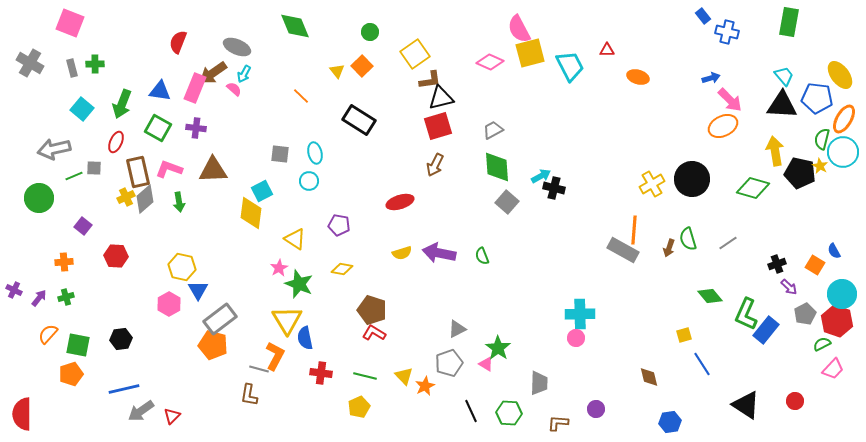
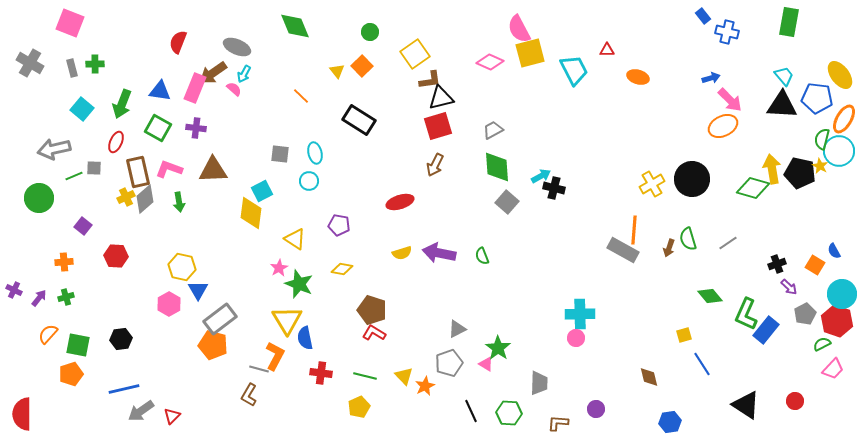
cyan trapezoid at (570, 66): moved 4 px right, 4 px down
yellow arrow at (775, 151): moved 3 px left, 18 px down
cyan circle at (843, 152): moved 4 px left, 1 px up
brown L-shape at (249, 395): rotated 20 degrees clockwise
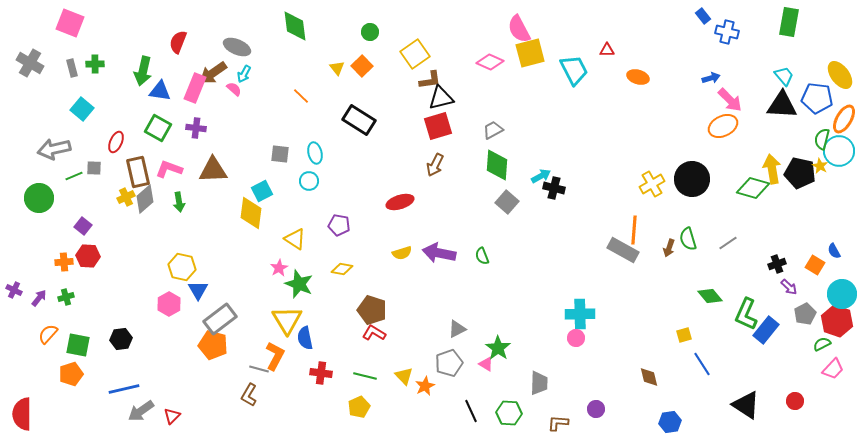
green diamond at (295, 26): rotated 16 degrees clockwise
yellow triangle at (337, 71): moved 3 px up
green arrow at (122, 104): moved 21 px right, 33 px up; rotated 8 degrees counterclockwise
green diamond at (497, 167): moved 2 px up; rotated 8 degrees clockwise
red hexagon at (116, 256): moved 28 px left
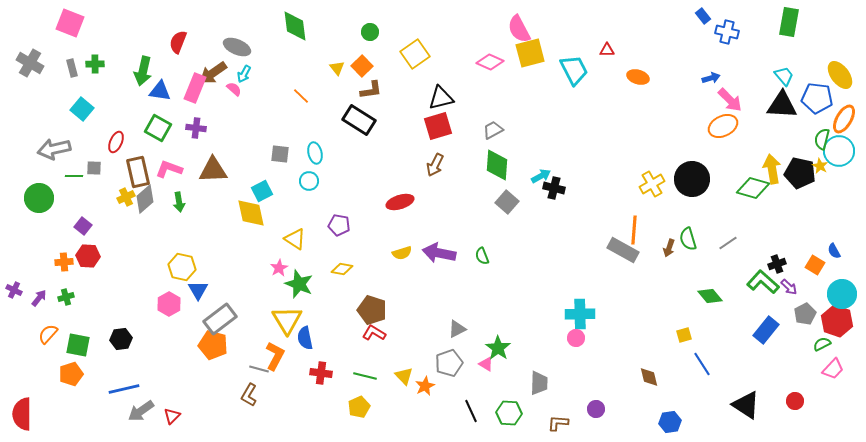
brown L-shape at (430, 80): moved 59 px left, 10 px down
green line at (74, 176): rotated 24 degrees clockwise
yellow diamond at (251, 213): rotated 20 degrees counterclockwise
green L-shape at (746, 314): moved 17 px right, 32 px up; rotated 108 degrees clockwise
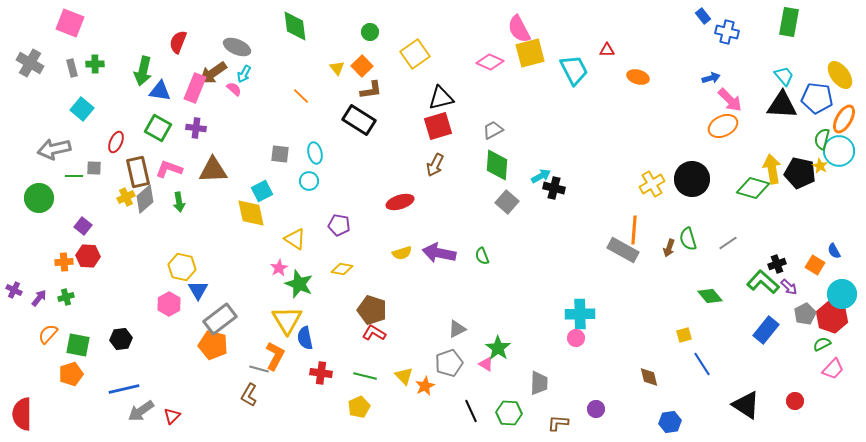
red hexagon at (837, 321): moved 5 px left, 4 px up
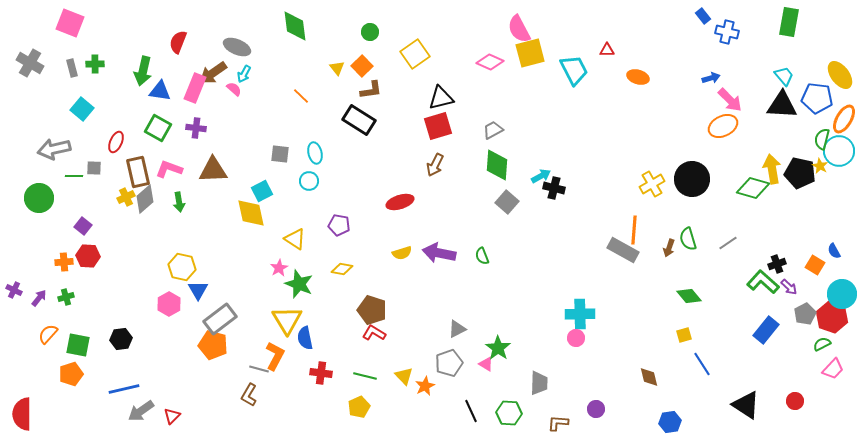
green diamond at (710, 296): moved 21 px left
